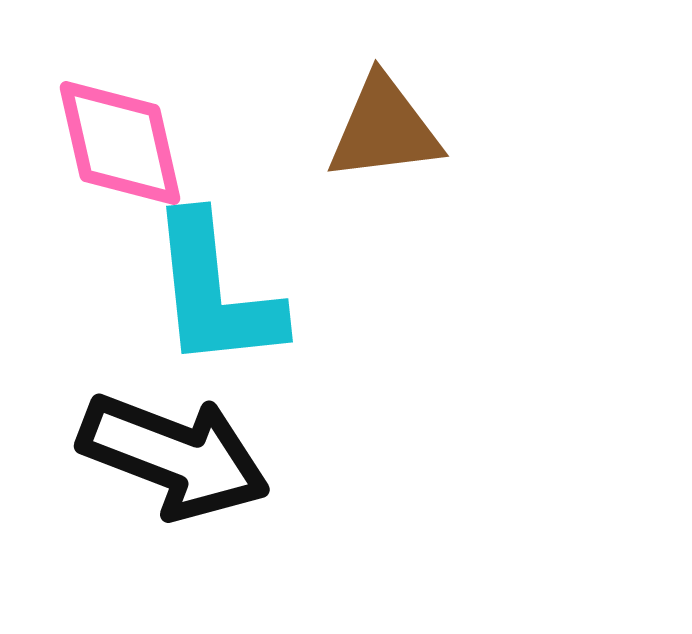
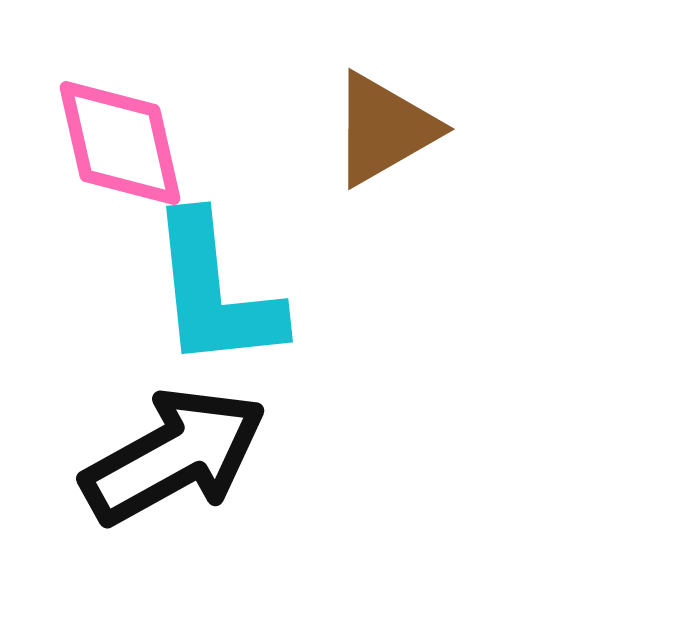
brown triangle: rotated 23 degrees counterclockwise
black arrow: rotated 50 degrees counterclockwise
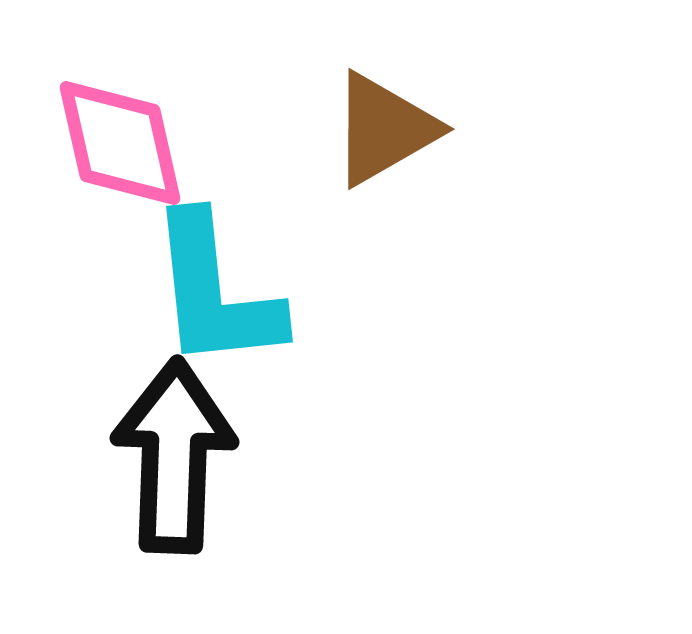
black arrow: rotated 59 degrees counterclockwise
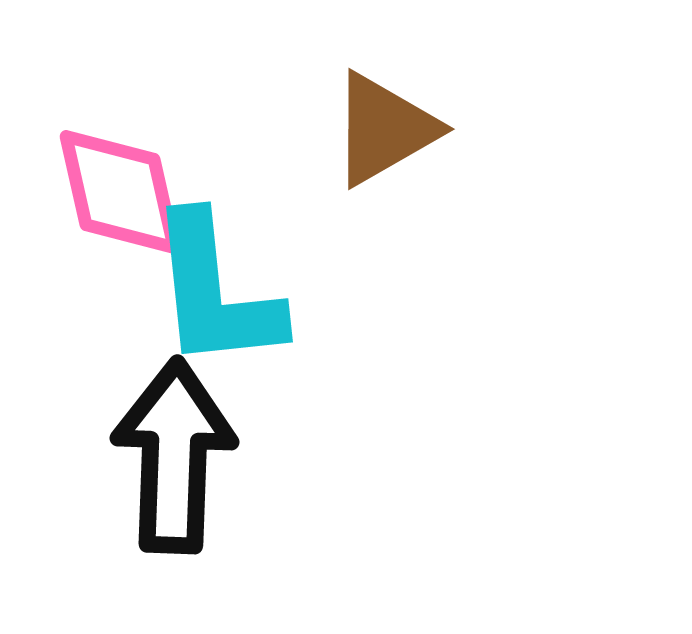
pink diamond: moved 49 px down
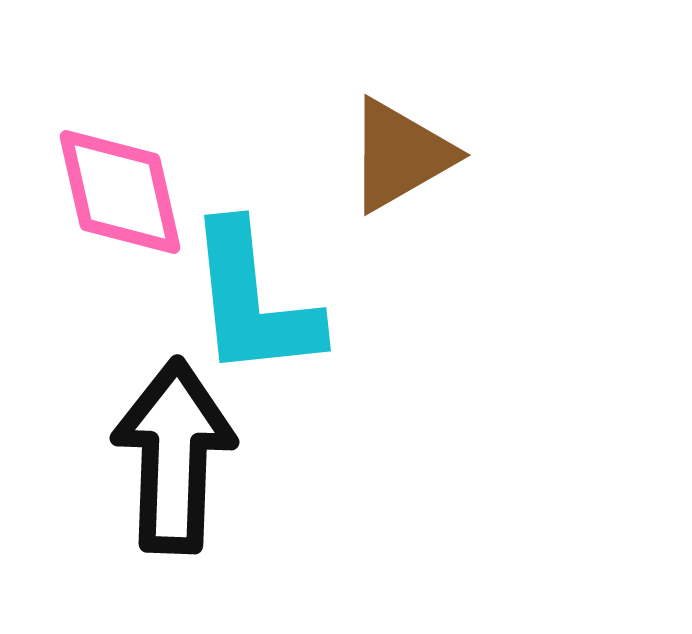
brown triangle: moved 16 px right, 26 px down
cyan L-shape: moved 38 px right, 9 px down
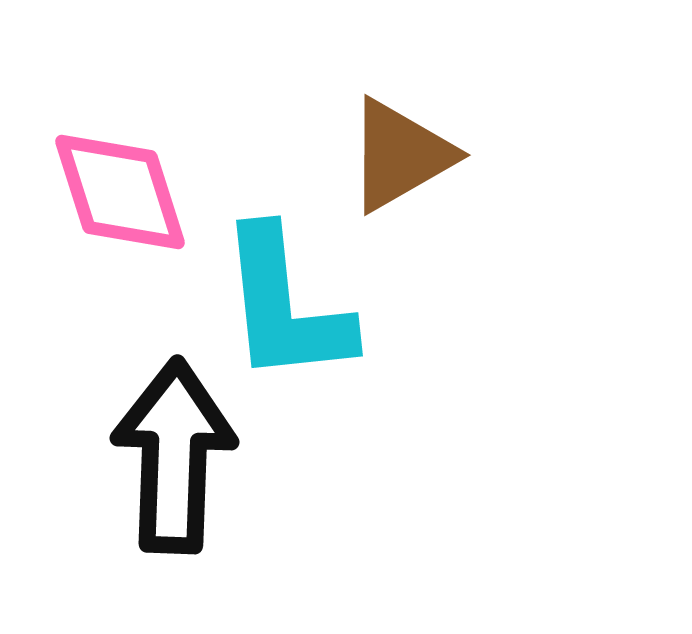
pink diamond: rotated 5 degrees counterclockwise
cyan L-shape: moved 32 px right, 5 px down
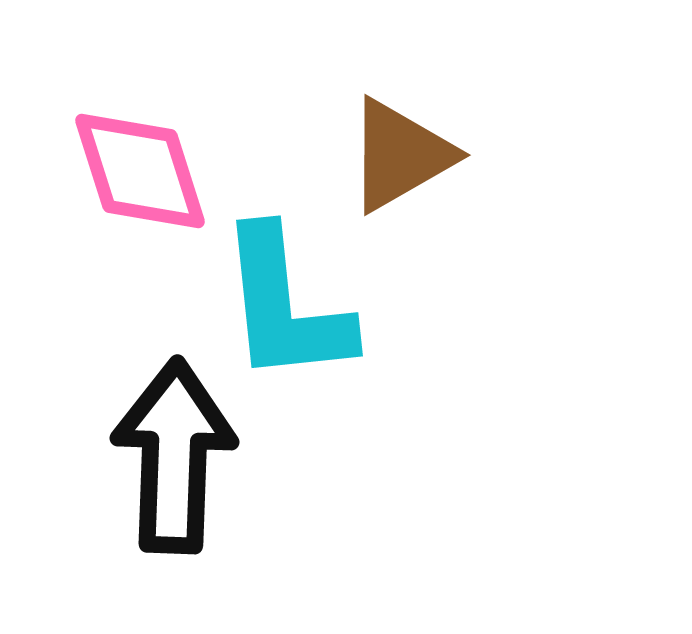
pink diamond: moved 20 px right, 21 px up
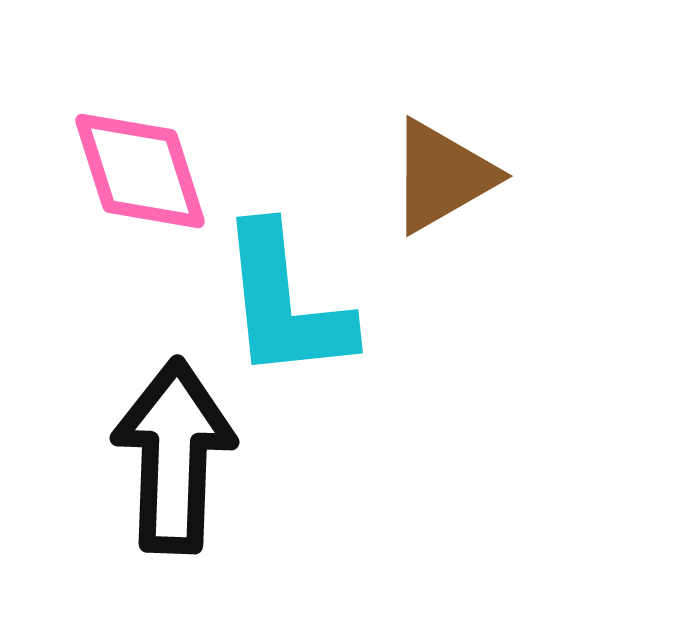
brown triangle: moved 42 px right, 21 px down
cyan L-shape: moved 3 px up
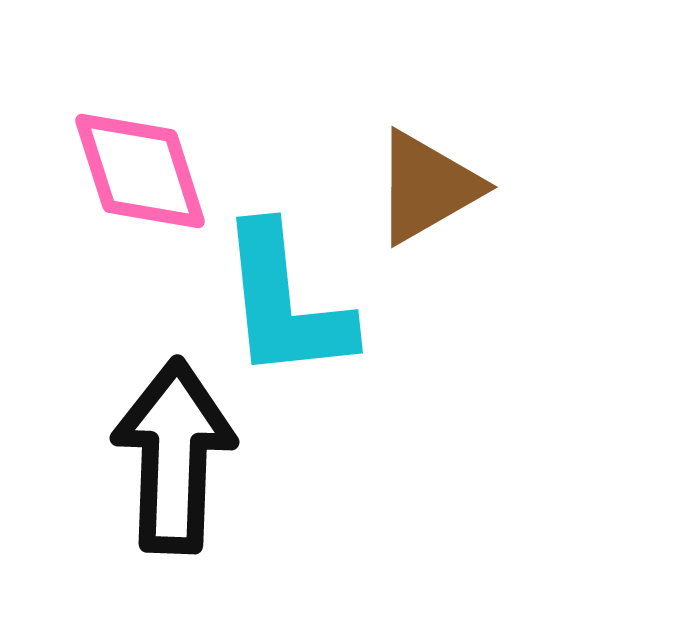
brown triangle: moved 15 px left, 11 px down
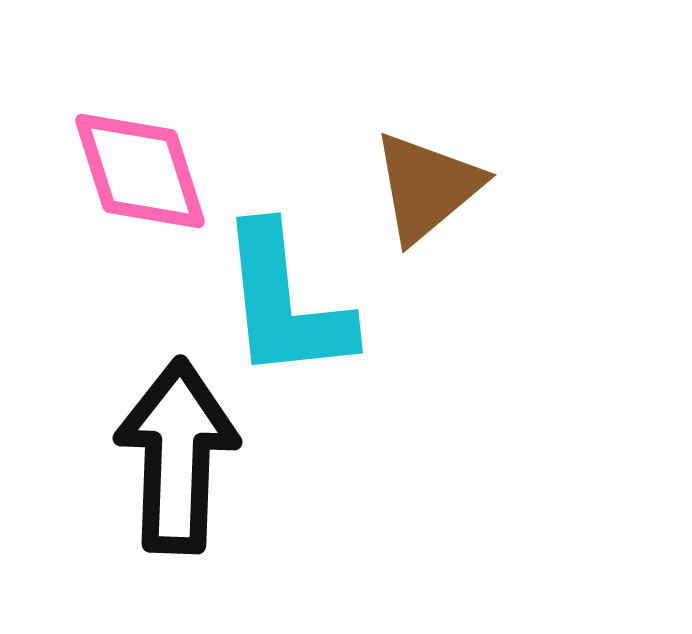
brown triangle: rotated 10 degrees counterclockwise
black arrow: moved 3 px right
